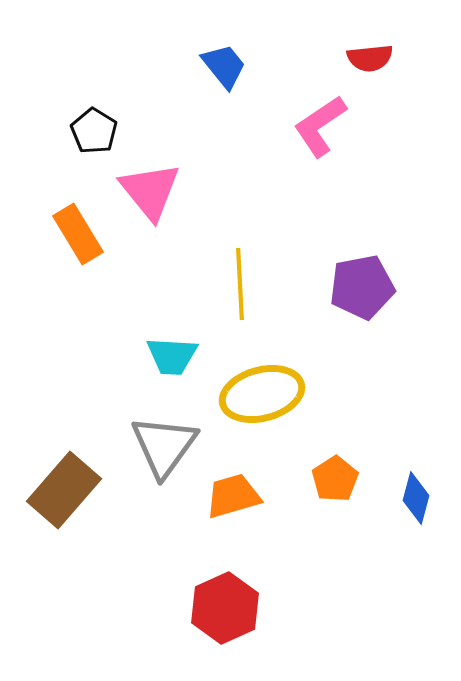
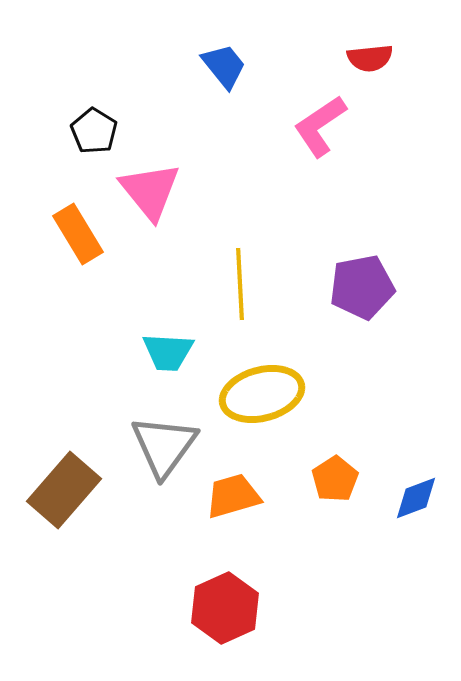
cyan trapezoid: moved 4 px left, 4 px up
blue diamond: rotated 54 degrees clockwise
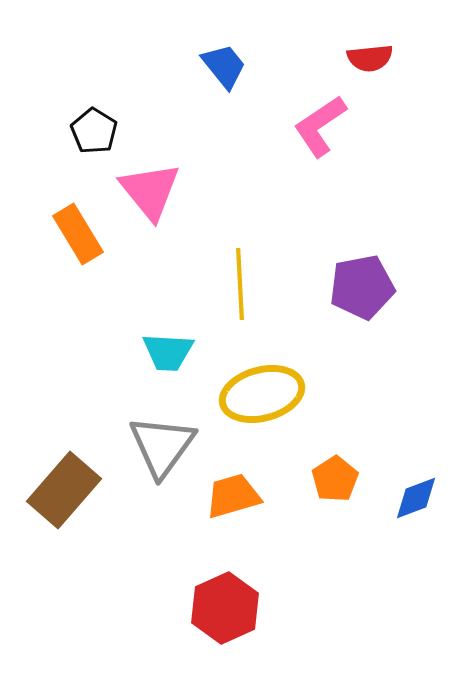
gray triangle: moved 2 px left
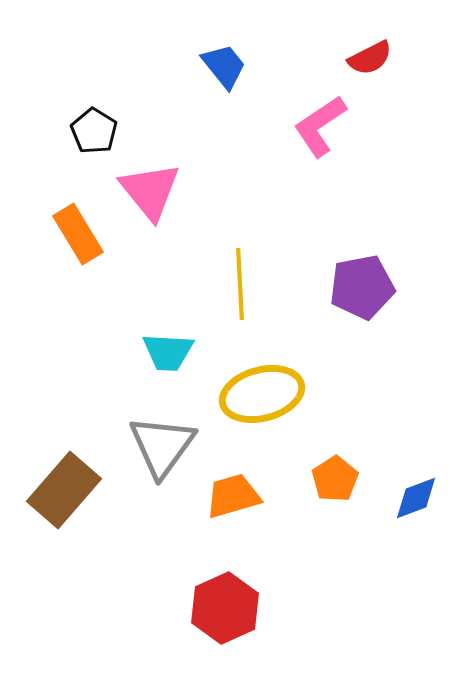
red semicircle: rotated 21 degrees counterclockwise
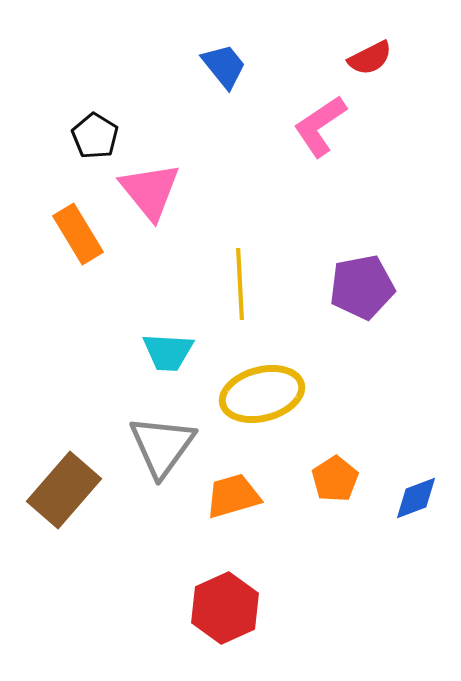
black pentagon: moved 1 px right, 5 px down
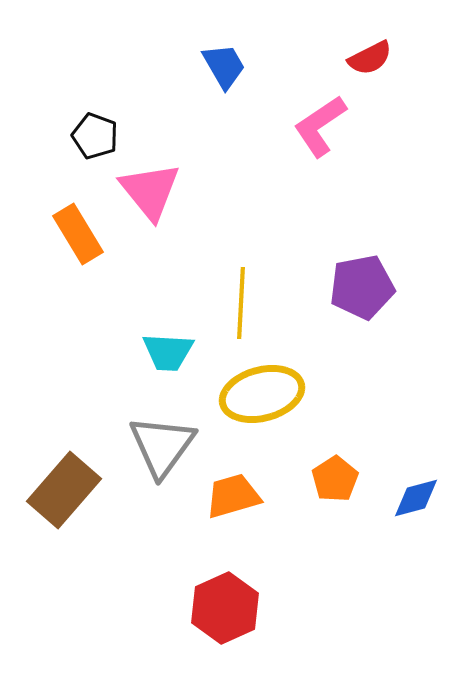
blue trapezoid: rotated 9 degrees clockwise
black pentagon: rotated 12 degrees counterclockwise
yellow line: moved 1 px right, 19 px down; rotated 6 degrees clockwise
blue diamond: rotated 6 degrees clockwise
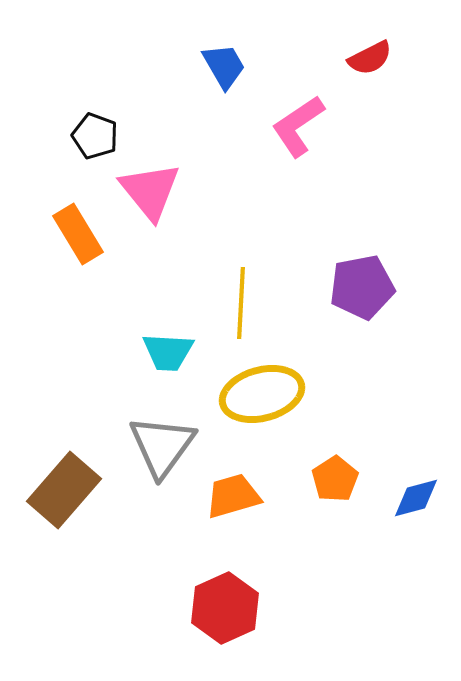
pink L-shape: moved 22 px left
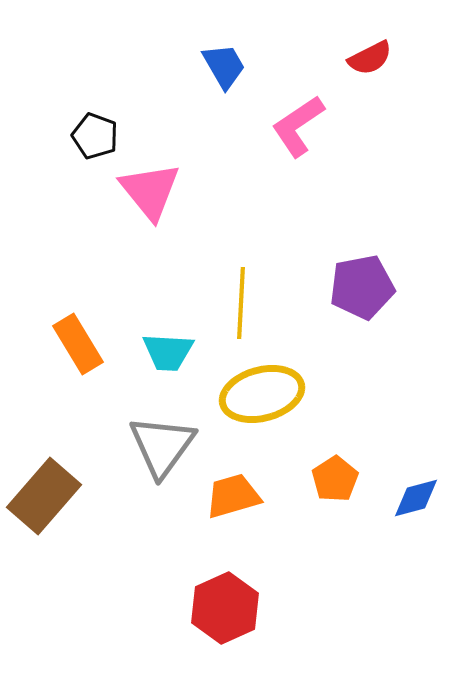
orange rectangle: moved 110 px down
brown rectangle: moved 20 px left, 6 px down
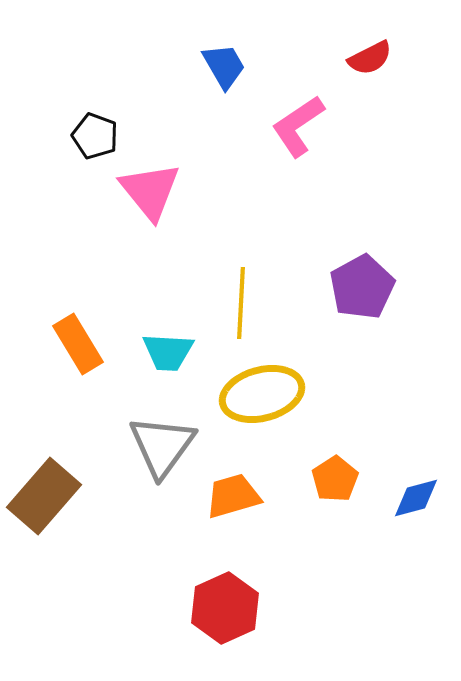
purple pentagon: rotated 18 degrees counterclockwise
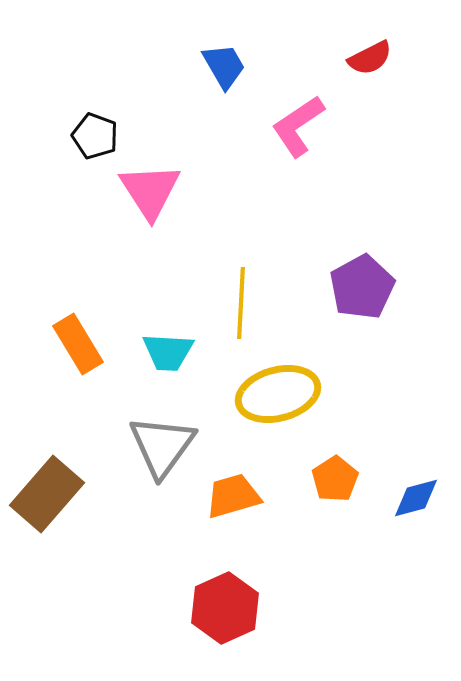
pink triangle: rotated 6 degrees clockwise
yellow ellipse: moved 16 px right
brown rectangle: moved 3 px right, 2 px up
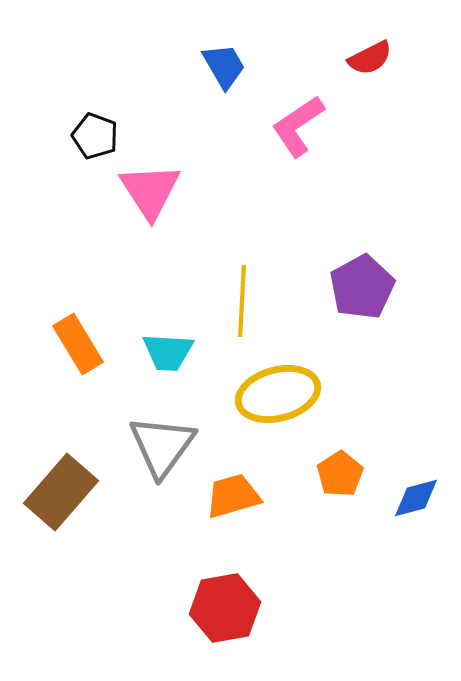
yellow line: moved 1 px right, 2 px up
orange pentagon: moved 5 px right, 5 px up
brown rectangle: moved 14 px right, 2 px up
red hexagon: rotated 14 degrees clockwise
